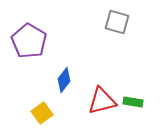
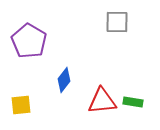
gray square: rotated 15 degrees counterclockwise
red triangle: rotated 8 degrees clockwise
yellow square: moved 21 px left, 8 px up; rotated 30 degrees clockwise
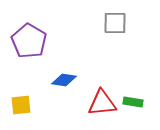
gray square: moved 2 px left, 1 px down
blue diamond: rotated 60 degrees clockwise
red triangle: moved 2 px down
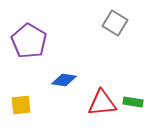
gray square: rotated 30 degrees clockwise
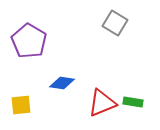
blue diamond: moved 2 px left, 3 px down
red triangle: rotated 16 degrees counterclockwise
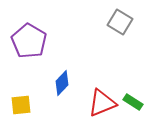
gray square: moved 5 px right, 1 px up
blue diamond: rotated 55 degrees counterclockwise
green rectangle: rotated 24 degrees clockwise
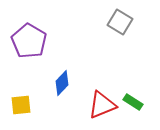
red triangle: moved 2 px down
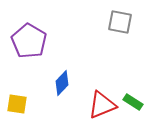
gray square: rotated 20 degrees counterclockwise
yellow square: moved 4 px left, 1 px up; rotated 15 degrees clockwise
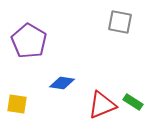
blue diamond: rotated 55 degrees clockwise
